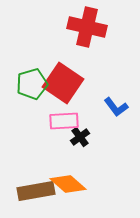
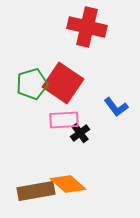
pink rectangle: moved 1 px up
black cross: moved 4 px up
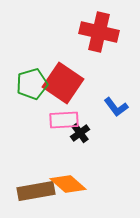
red cross: moved 12 px right, 5 px down
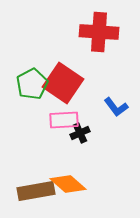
red cross: rotated 9 degrees counterclockwise
green pentagon: rotated 12 degrees counterclockwise
black cross: rotated 12 degrees clockwise
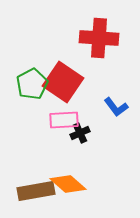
red cross: moved 6 px down
red square: moved 1 px up
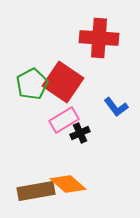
pink rectangle: rotated 28 degrees counterclockwise
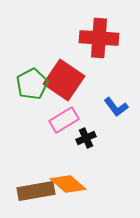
red square: moved 1 px right, 2 px up
black cross: moved 6 px right, 5 px down
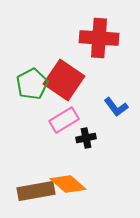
black cross: rotated 12 degrees clockwise
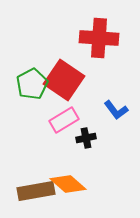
blue L-shape: moved 3 px down
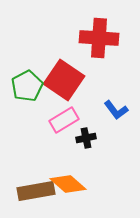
green pentagon: moved 5 px left, 2 px down
